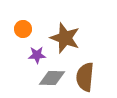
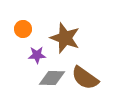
brown semicircle: moved 1 px down; rotated 60 degrees counterclockwise
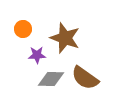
gray diamond: moved 1 px left, 1 px down
